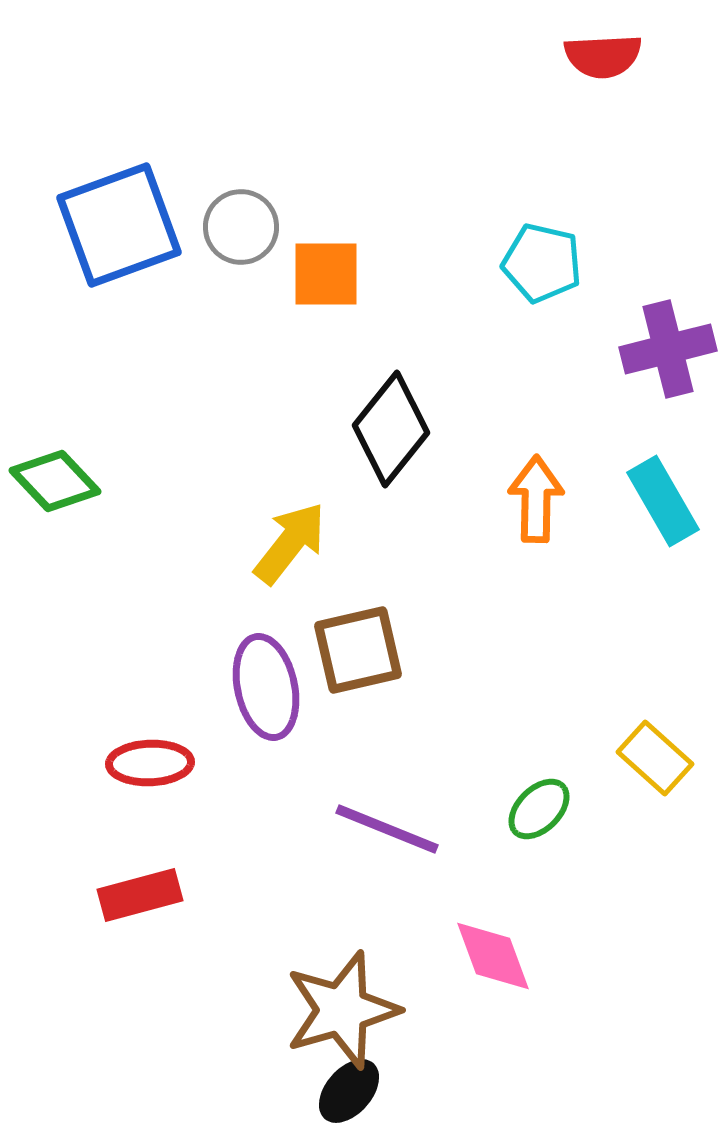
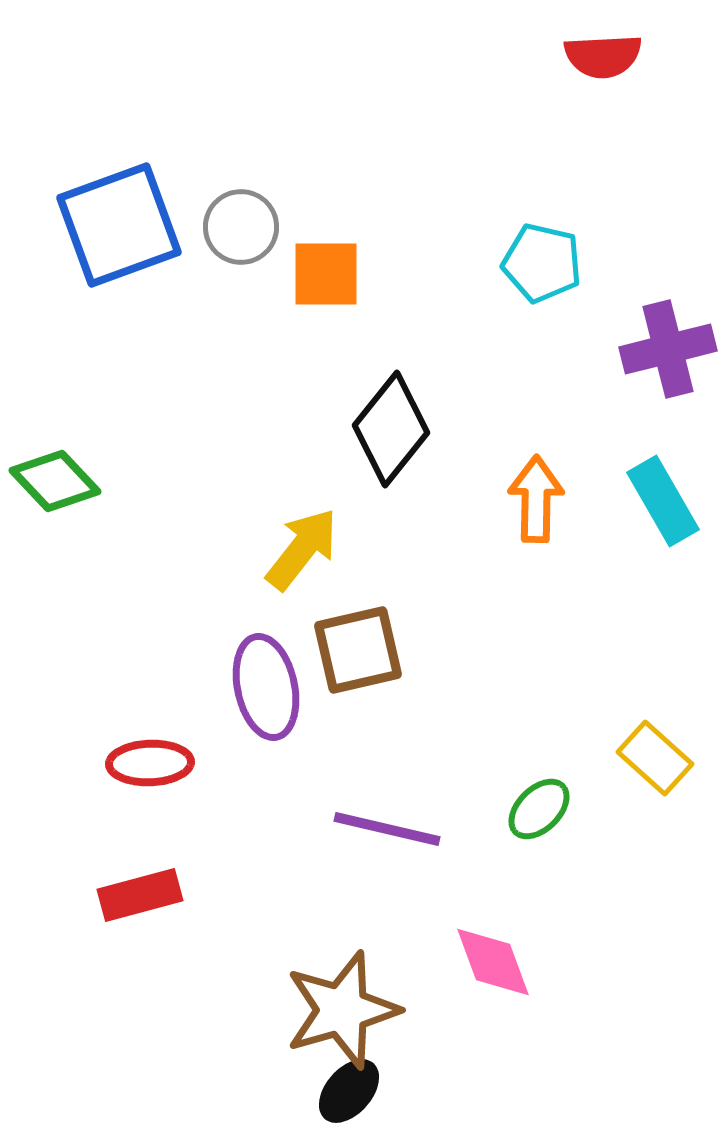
yellow arrow: moved 12 px right, 6 px down
purple line: rotated 9 degrees counterclockwise
pink diamond: moved 6 px down
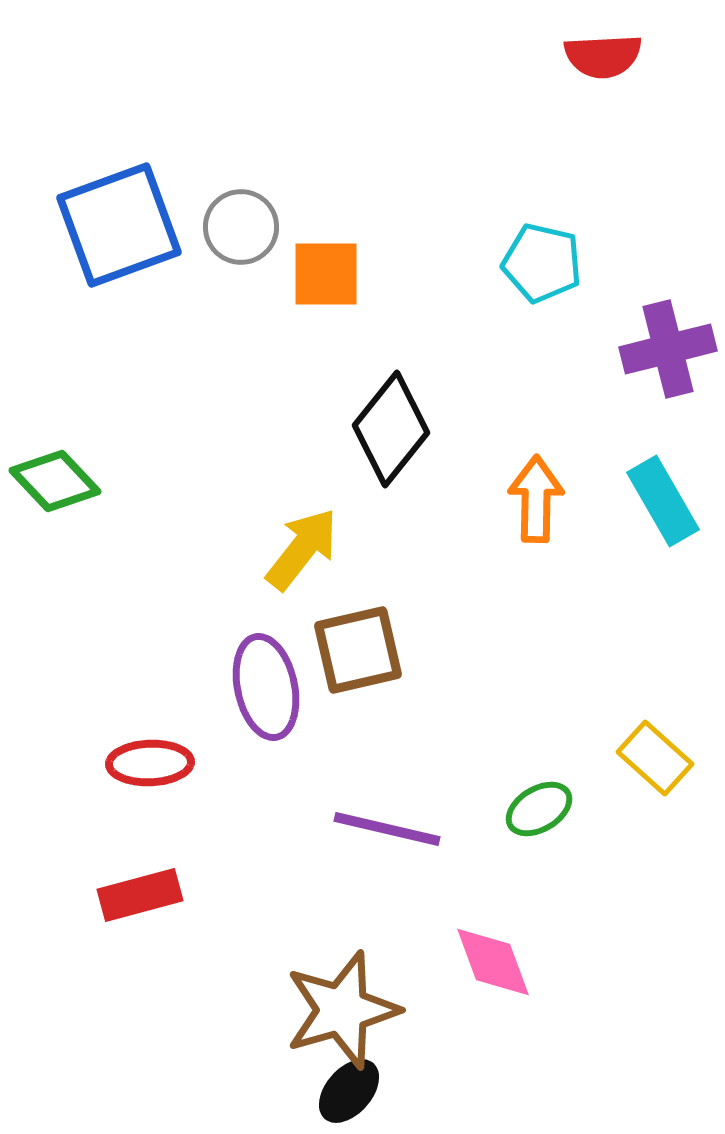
green ellipse: rotated 14 degrees clockwise
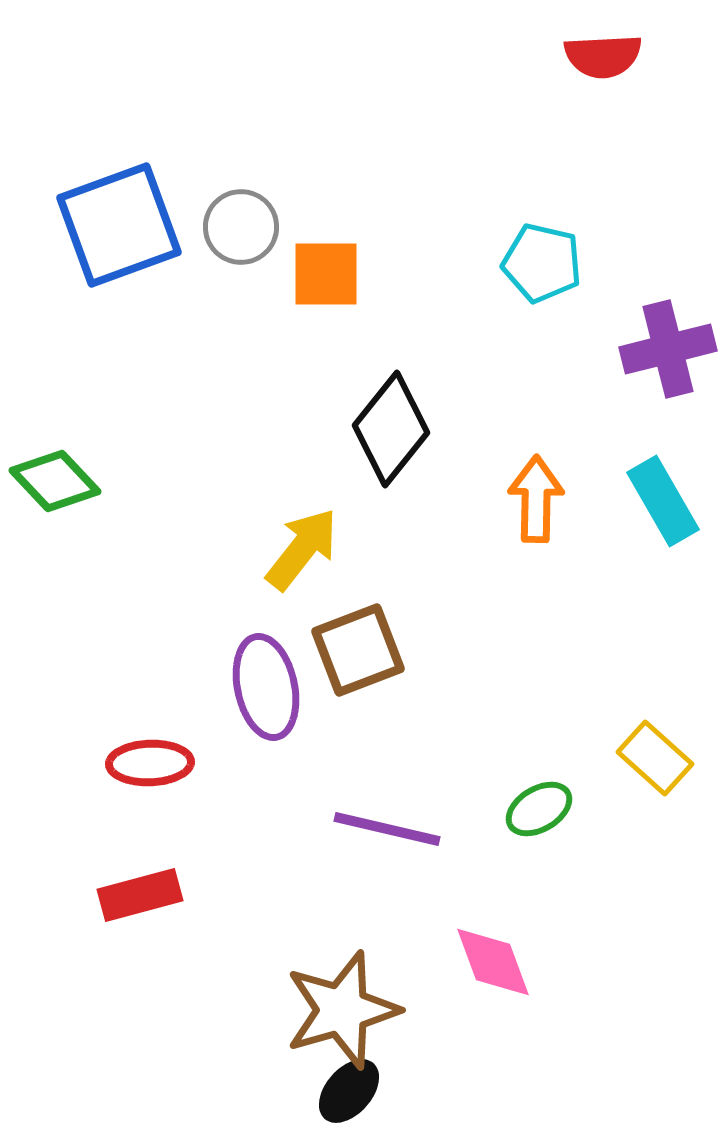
brown square: rotated 8 degrees counterclockwise
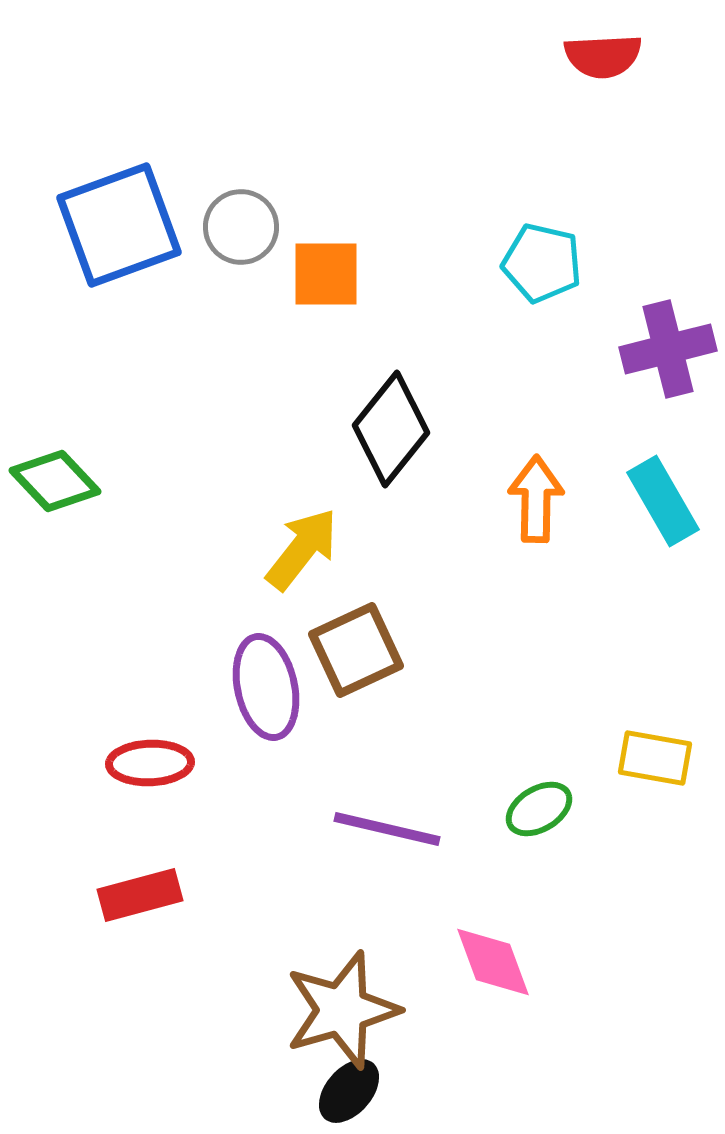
brown square: moved 2 px left; rotated 4 degrees counterclockwise
yellow rectangle: rotated 32 degrees counterclockwise
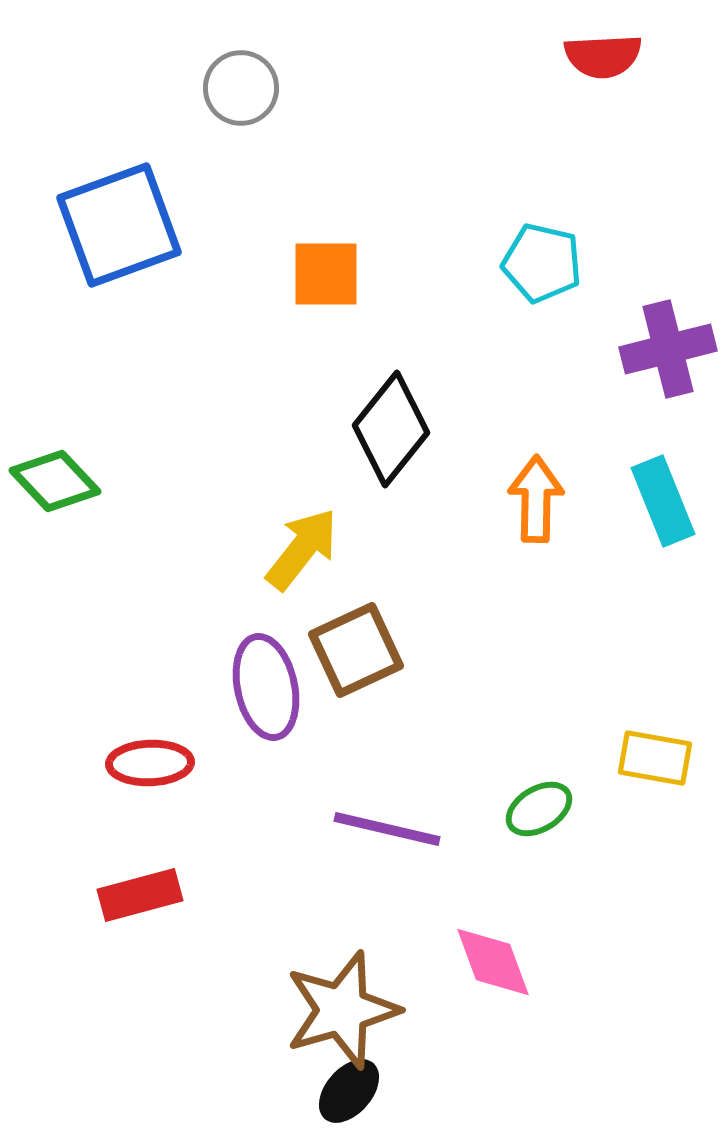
gray circle: moved 139 px up
cyan rectangle: rotated 8 degrees clockwise
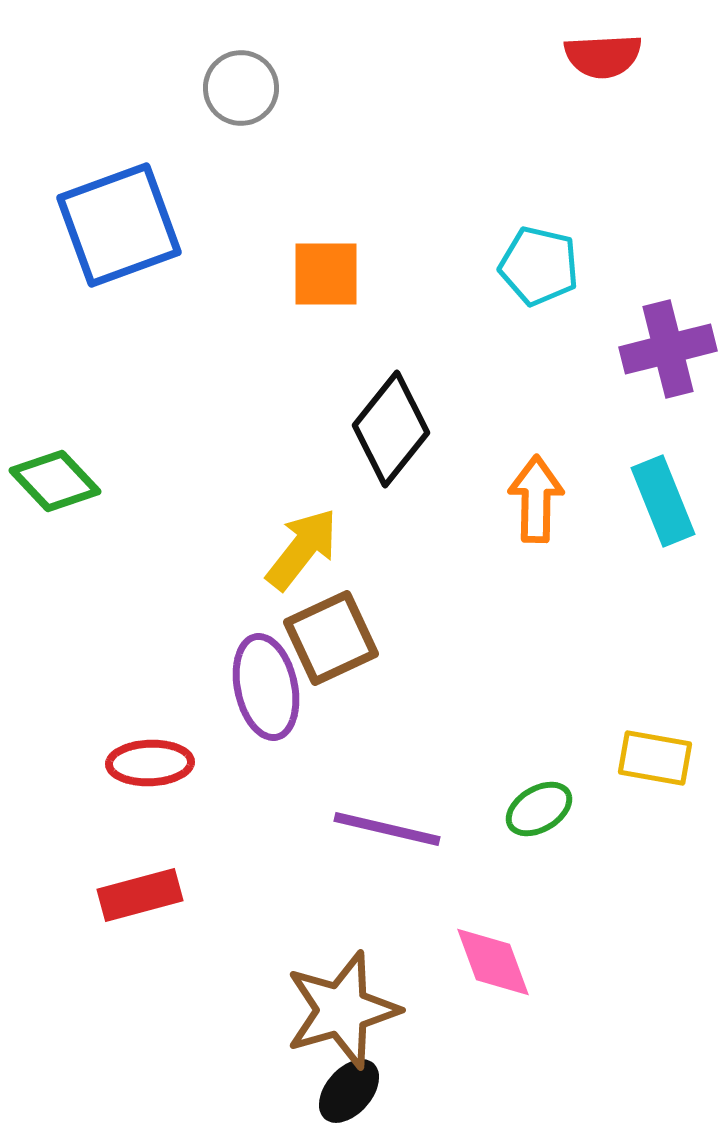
cyan pentagon: moved 3 px left, 3 px down
brown square: moved 25 px left, 12 px up
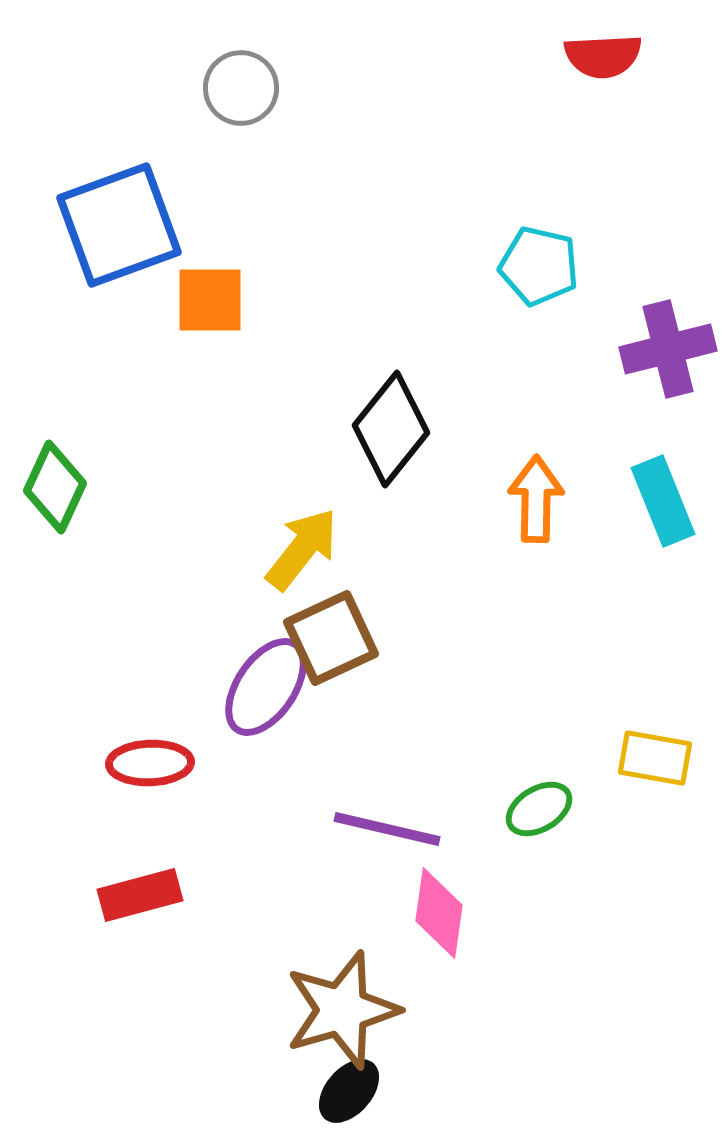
orange square: moved 116 px left, 26 px down
green diamond: moved 6 px down; rotated 68 degrees clockwise
purple ellipse: rotated 46 degrees clockwise
pink diamond: moved 54 px left, 49 px up; rotated 28 degrees clockwise
